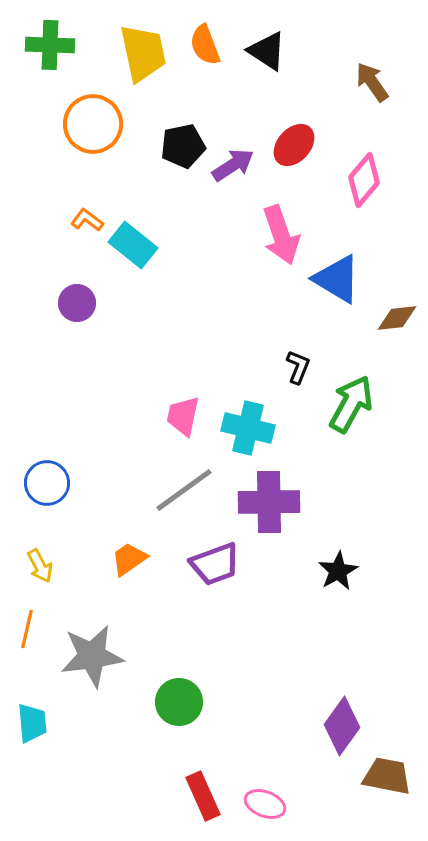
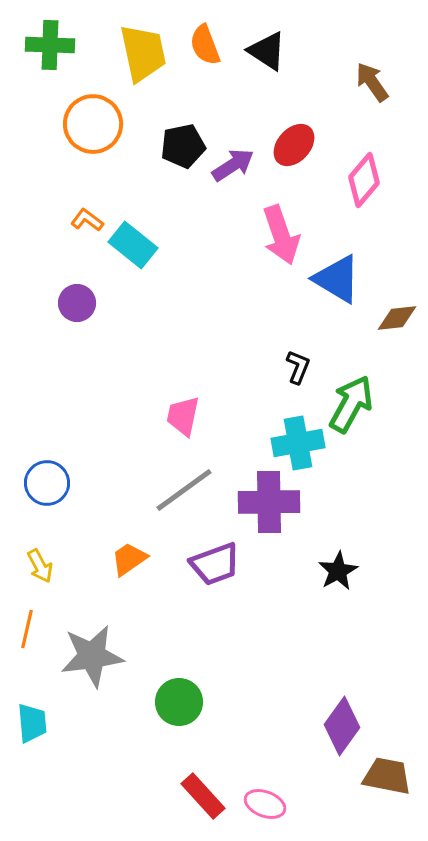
cyan cross: moved 50 px right, 15 px down; rotated 24 degrees counterclockwise
red rectangle: rotated 18 degrees counterclockwise
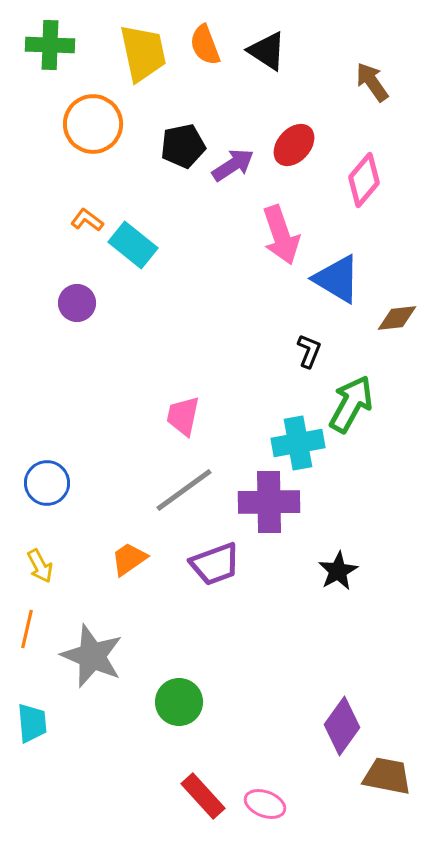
black L-shape: moved 11 px right, 16 px up
gray star: rotated 30 degrees clockwise
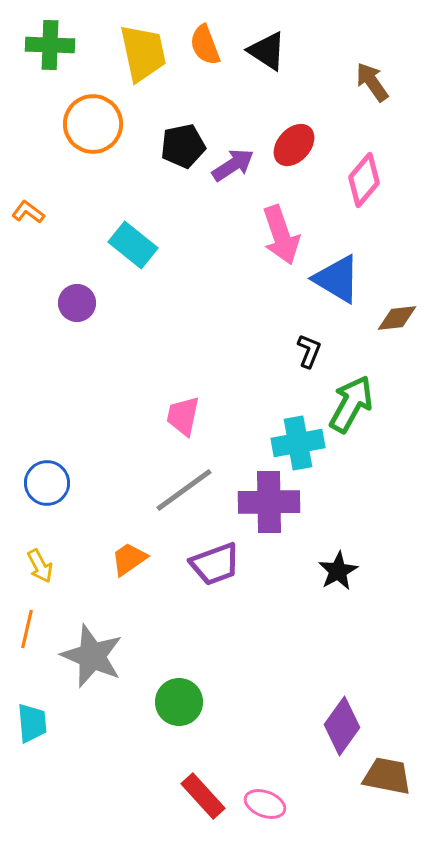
orange L-shape: moved 59 px left, 8 px up
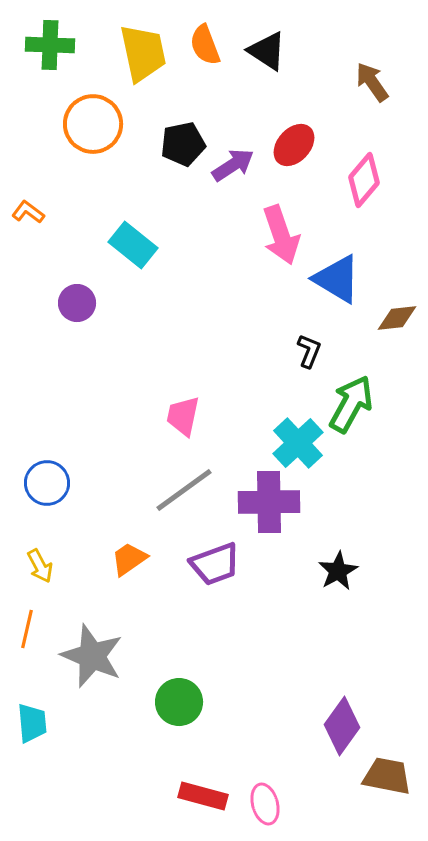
black pentagon: moved 2 px up
cyan cross: rotated 33 degrees counterclockwise
red rectangle: rotated 33 degrees counterclockwise
pink ellipse: rotated 54 degrees clockwise
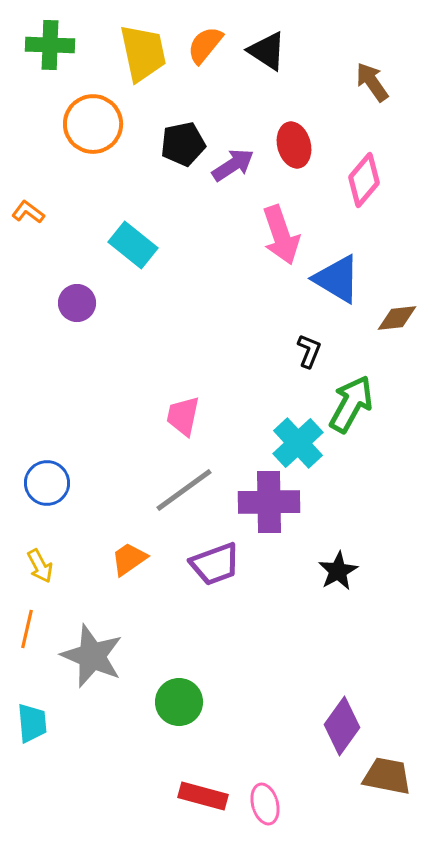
orange semicircle: rotated 60 degrees clockwise
red ellipse: rotated 57 degrees counterclockwise
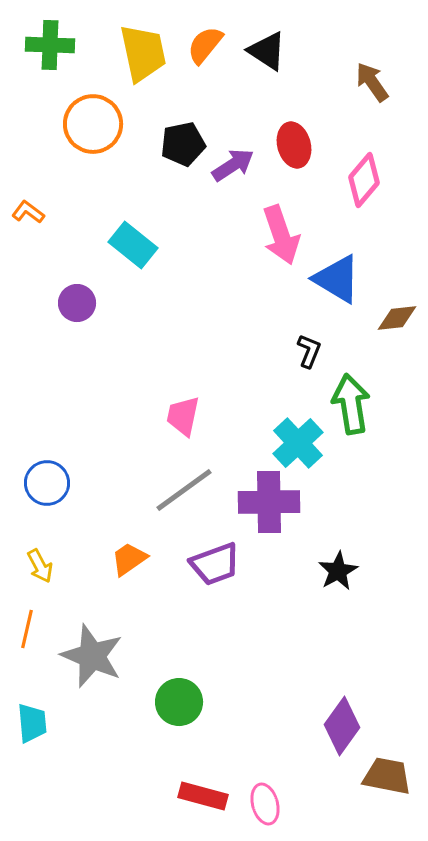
green arrow: rotated 38 degrees counterclockwise
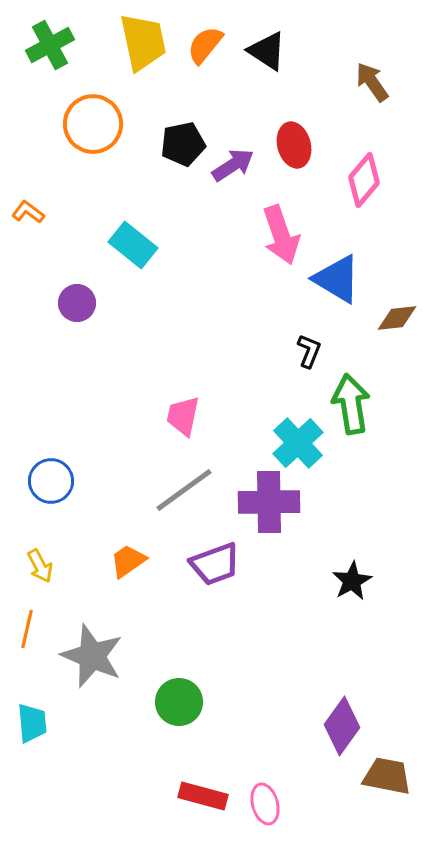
green cross: rotated 30 degrees counterclockwise
yellow trapezoid: moved 11 px up
blue circle: moved 4 px right, 2 px up
orange trapezoid: moved 1 px left, 2 px down
black star: moved 14 px right, 10 px down
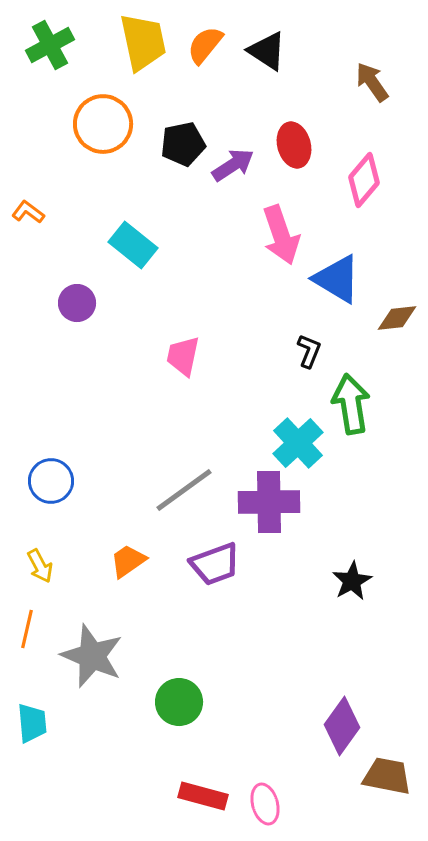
orange circle: moved 10 px right
pink trapezoid: moved 60 px up
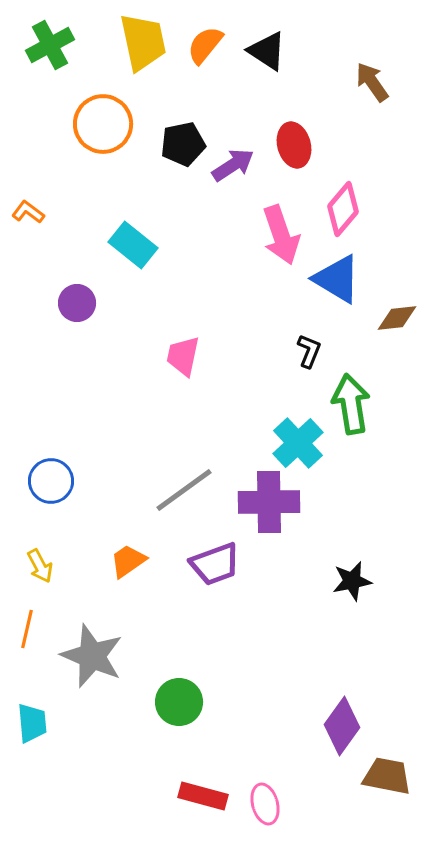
pink diamond: moved 21 px left, 29 px down
black star: rotated 18 degrees clockwise
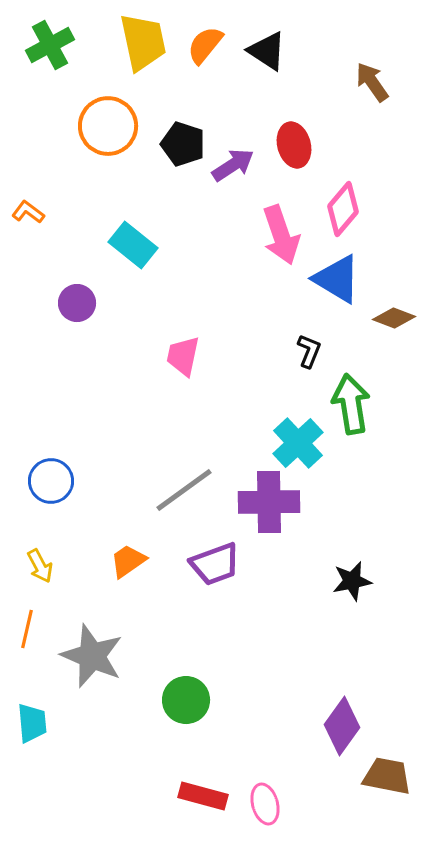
orange circle: moved 5 px right, 2 px down
black pentagon: rotated 30 degrees clockwise
brown diamond: moved 3 px left; rotated 27 degrees clockwise
green circle: moved 7 px right, 2 px up
